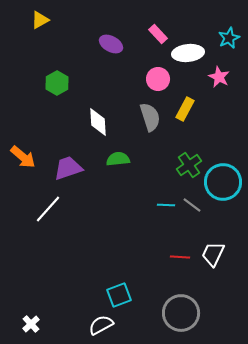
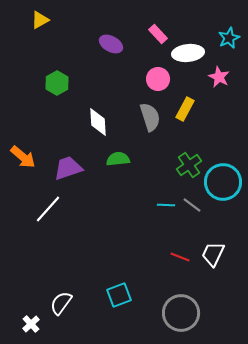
red line: rotated 18 degrees clockwise
white semicircle: moved 40 px left, 22 px up; rotated 25 degrees counterclockwise
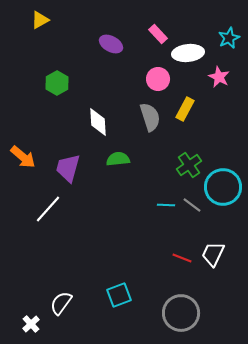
purple trapezoid: rotated 56 degrees counterclockwise
cyan circle: moved 5 px down
red line: moved 2 px right, 1 px down
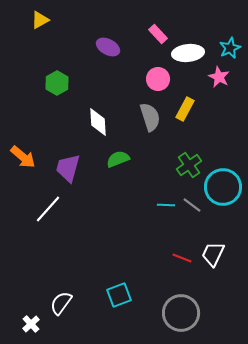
cyan star: moved 1 px right, 10 px down
purple ellipse: moved 3 px left, 3 px down
green semicircle: rotated 15 degrees counterclockwise
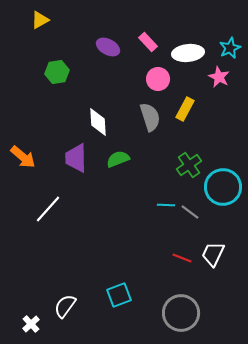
pink rectangle: moved 10 px left, 8 px down
green hexagon: moved 11 px up; rotated 20 degrees clockwise
purple trapezoid: moved 8 px right, 10 px up; rotated 16 degrees counterclockwise
gray line: moved 2 px left, 7 px down
white semicircle: moved 4 px right, 3 px down
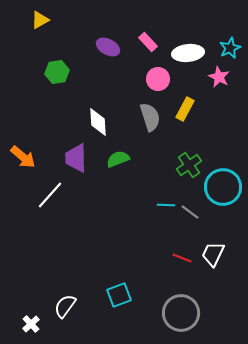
white line: moved 2 px right, 14 px up
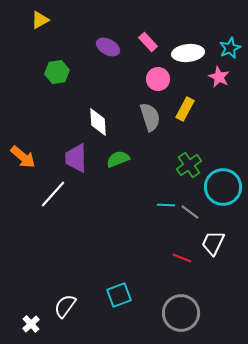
white line: moved 3 px right, 1 px up
white trapezoid: moved 11 px up
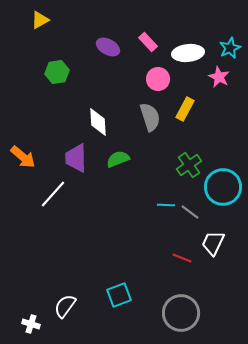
white cross: rotated 30 degrees counterclockwise
